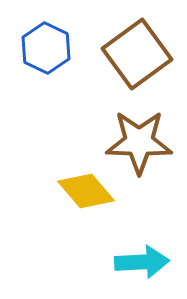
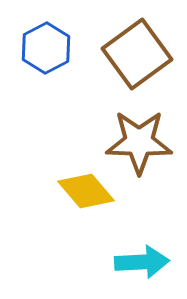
blue hexagon: rotated 6 degrees clockwise
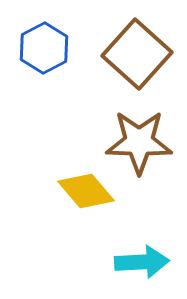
blue hexagon: moved 2 px left
brown square: rotated 12 degrees counterclockwise
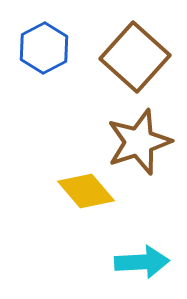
brown square: moved 2 px left, 3 px down
brown star: rotated 20 degrees counterclockwise
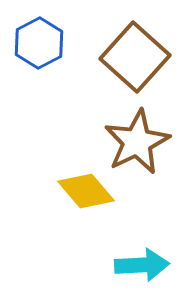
blue hexagon: moved 5 px left, 5 px up
brown star: moved 2 px left; rotated 8 degrees counterclockwise
cyan arrow: moved 3 px down
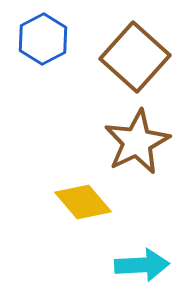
blue hexagon: moved 4 px right, 4 px up
yellow diamond: moved 3 px left, 11 px down
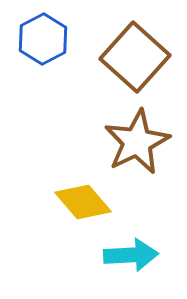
cyan arrow: moved 11 px left, 10 px up
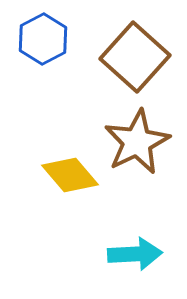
yellow diamond: moved 13 px left, 27 px up
cyan arrow: moved 4 px right, 1 px up
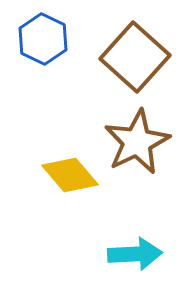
blue hexagon: rotated 6 degrees counterclockwise
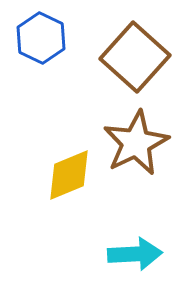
blue hexagon: moved 2 px left, 1 px up
brown star: moved 1 px left, 1 px down
yellow diamond: moved 1 px left; rotated 72 degrees counterclockwise
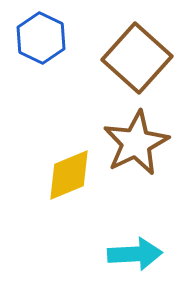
brown square: moved 2 px right, 1 px down
